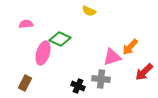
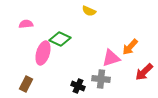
pink triangle: moved 1 px left, 1 px down
brown rectangle: moved 1 px right, 1 px down
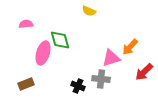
green diamond: moved 1 px down; rotated 50 degrees clockwise
brown rectangle: rotated 42 degrees clockwise
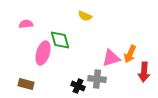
yellow semicircle: moved 4 px left, 5 px down
orange arrow: moved 7 px down; rotated 18 degrees counterclockwise
red arrow: rotated 42 degrees counterclockwise
gray cross: moved 4 px left
brown rectangle: rotated 35 degrees clockwise
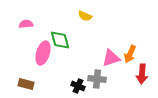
red arrow: moved 2 px left, 2 px down
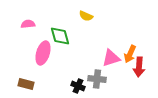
yellow semicircle: moved 1 px right
pink semicircle: moved 2 px right
green diamond: moved 4 px up
red arrow: moved 3 px left, 7 px up
